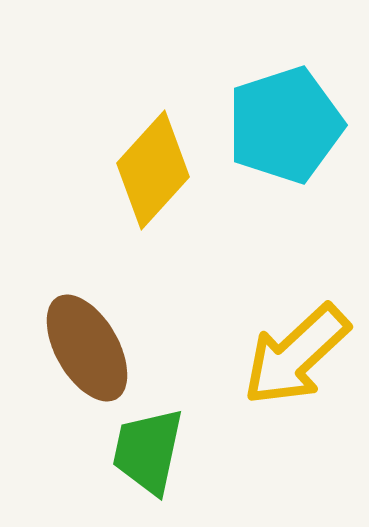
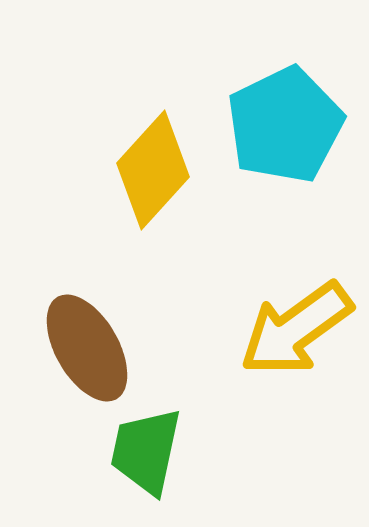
cyan pentagon: rotated 8 degrees counterclockwise
yellow arrow: moved 26 px up; rotated 7 degrees clockwise
green trapezoid: moved 2 px left
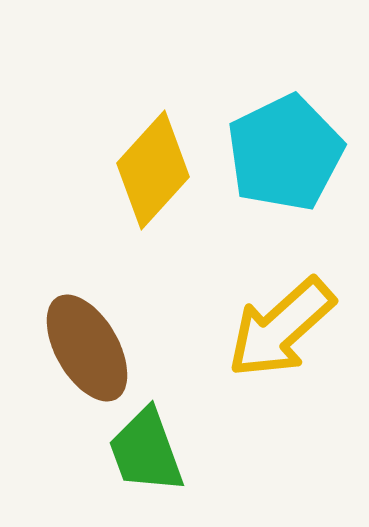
cyan pentagon: moved 28 px down
yellow arrow: moved 15 px left, 1 px up; rotated 6 degrees counterclockwise
green trapezoid: rotated 32 degrees counterclockwise
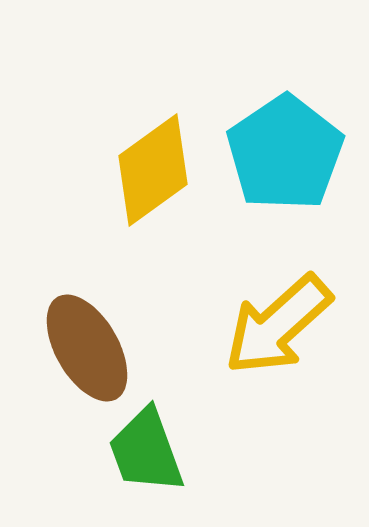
cyan pentagon: rotated 8 degrees counterclockwise
yellow diamond: rotated 12 degrees clockwise
yellow arrow: moved 3 px left, 3 px up
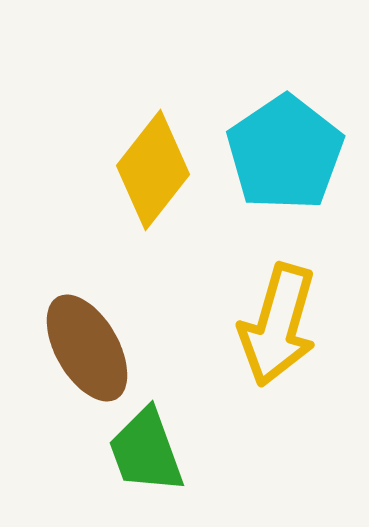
yellow diamond: rotated 16 degrees counterclockwise
yellow arrow: rotated 32 degrees counterclockwise
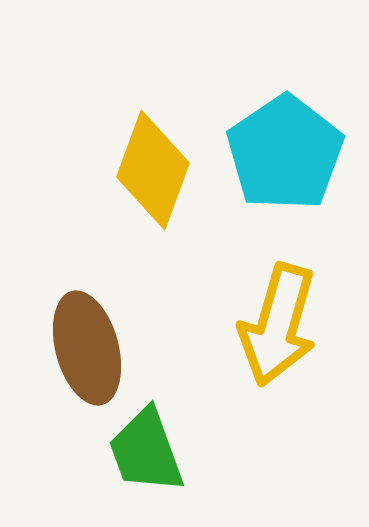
yellow diamond: rotated 18 degrees counterclockwise
brown ellipse: rotated 15 degrees clockwise
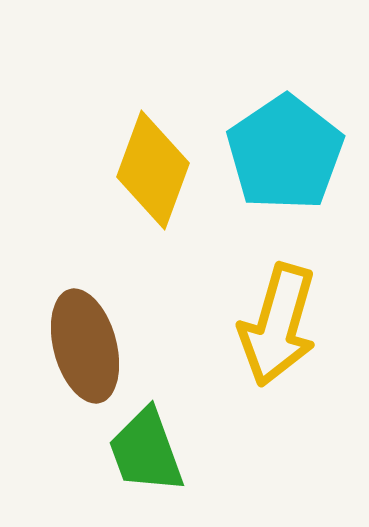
brown ellipse: moved 2 px left, 2 px up
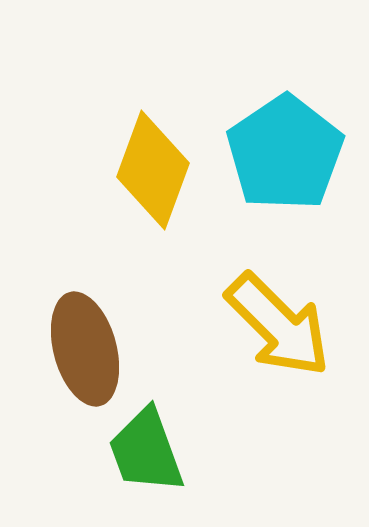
yellow arrow: rotated 61 degrees counterclockwise
brown ellipse: moved 3 px down
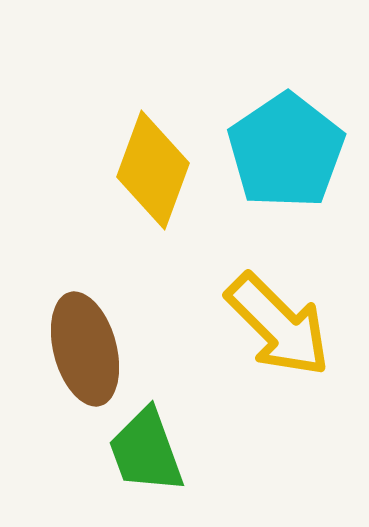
cyan pentagon: moved 1 px right, 2 px up
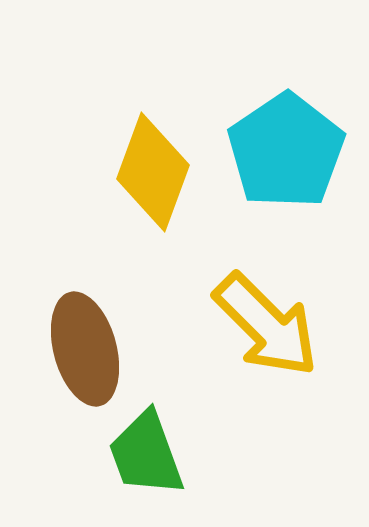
yellow diamond: moved 2 px down
yellow arrow: moved 12 px left
green trapezoid: moved 3 px down
